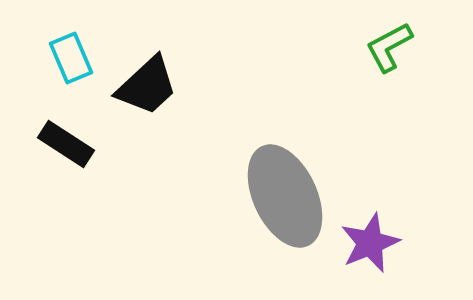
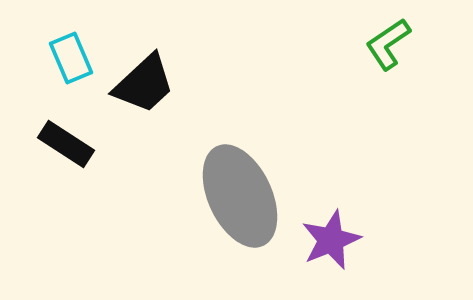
green L-shape: moved 1 px left, 3 px up; rotated 6 degrees counterclockwise
black trapezoid: moved 3 px left, 2 px up
gray ellipse: moved 45 px left
purple star: moved 39 px left, 3 px up
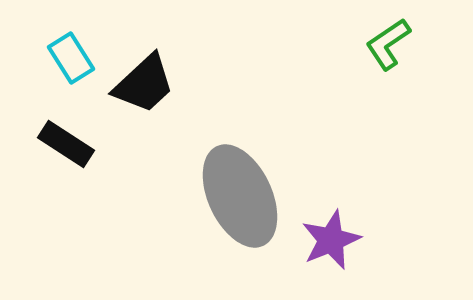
cyan rectangle: rotated 9 degrees counterclockwise
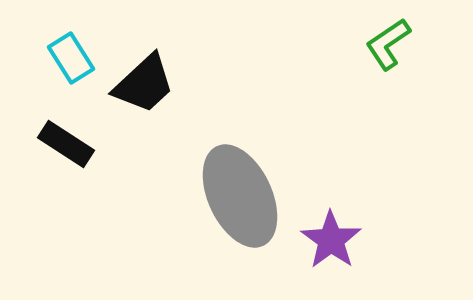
purple star: rotated 14 degrees counterclockwise
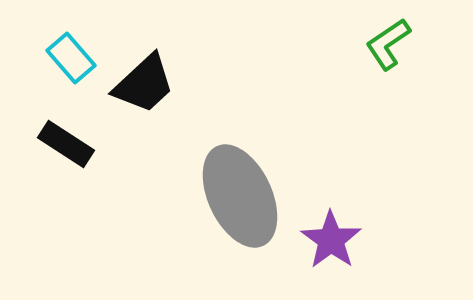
cyan rectangle: rotated 9 degrees counterclockwise
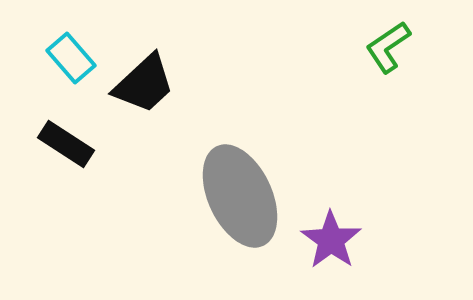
green L-shape: moved 3 px down
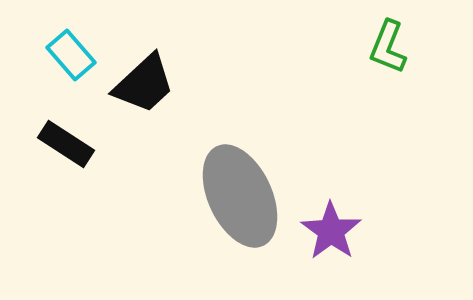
green L-shape: rotated 34 degrees counterclockwise
cyan rectangle: moved 3 px up
purple star: moved 9 px up
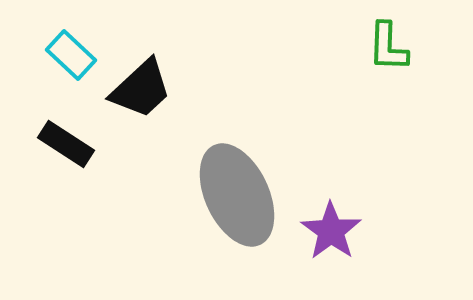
green L-shape: rotated 20 degrees counterclockwise
cyan rectangle: rotated 6 degrees counterclockwise
black trapezoid: moved 3 px left, 5 px down
gray ellipse: moved 3 px left, 1 px up
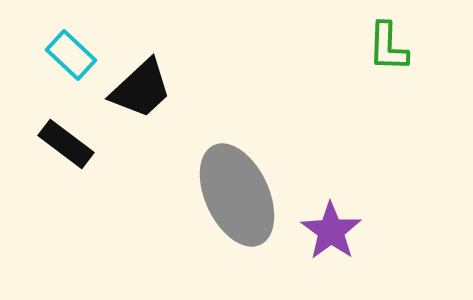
black rectangle: rotated 4 degrees clockwise
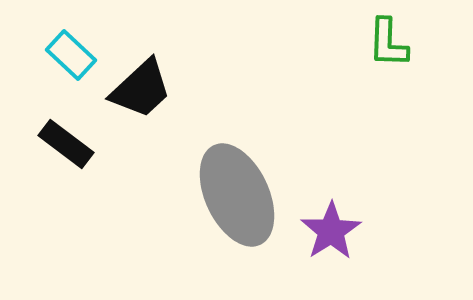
green L-shape: moved 4 px up
purple star: rotated 4 degrees clockwise
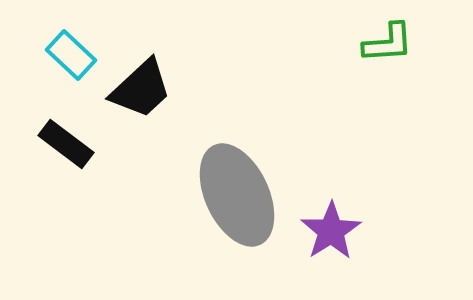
green L-shape: rotated 96 degrees counterclockwise
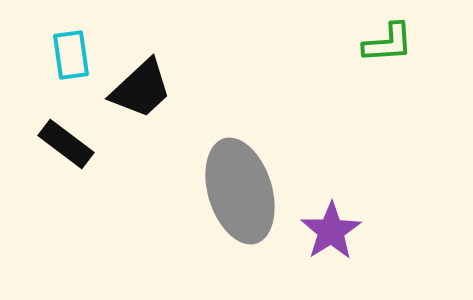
cyan rectangle: rotated 39 degrees clockwise
gray ellipse: moved 3 px right, 4 px up; rotated 8 degrees clockwise
